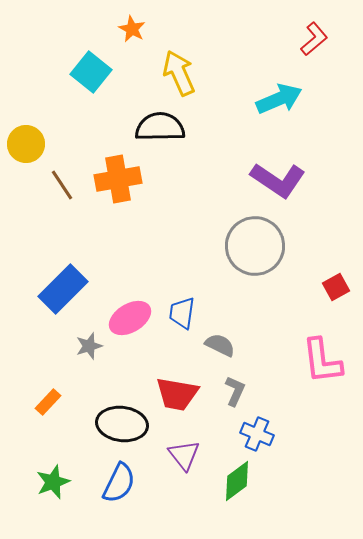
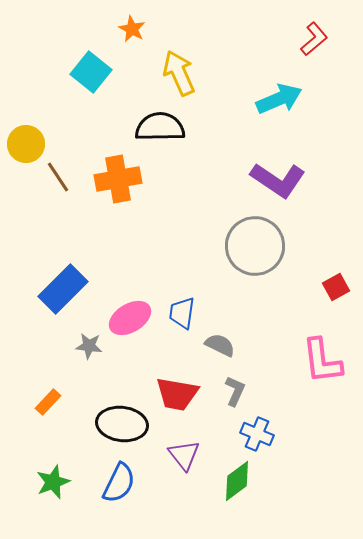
brown line: moved 4 px left, 8 px up
gray star: rotated 24 degrees clockwise
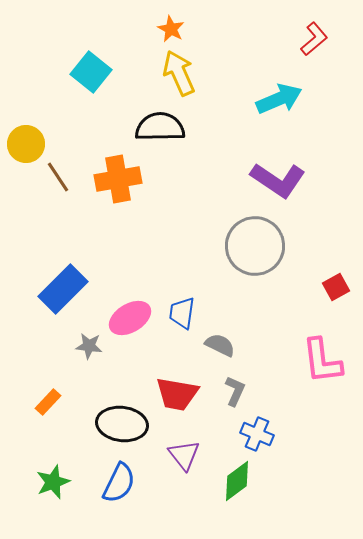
orange star: moved 39 px right
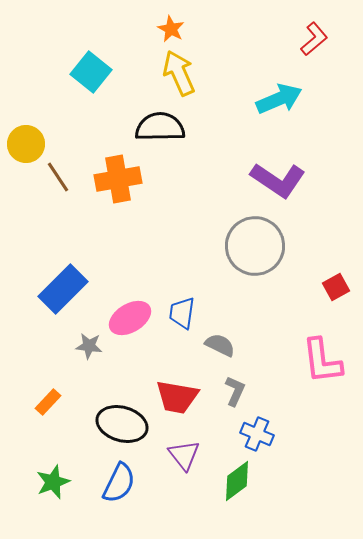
red trapezoid: moved 3 px down
black ellipse: rotated 9 degrees clockwise
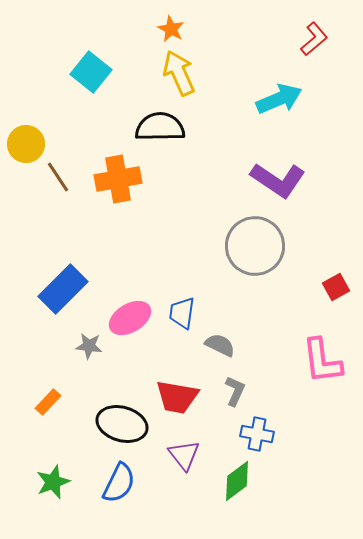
blue cross: rotated 12 degrees counterclockwise
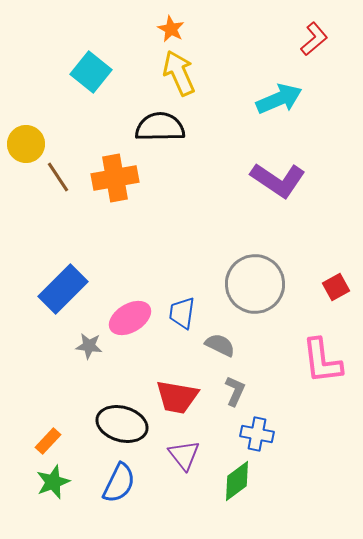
orange cross: moved 3 px left, 1 px up
gray circle: moved 38 px down
orange rectangle: moved 39 px down
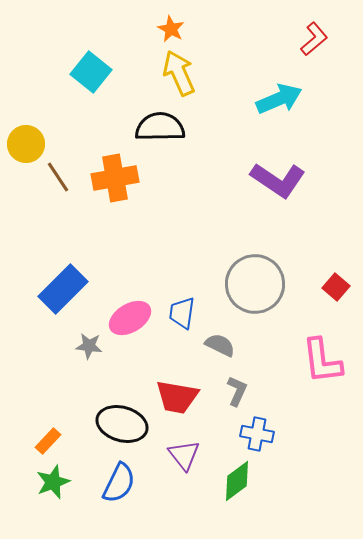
red square: rotated 20 degrees counterclockwise
gray L-shape: moved 2 px right
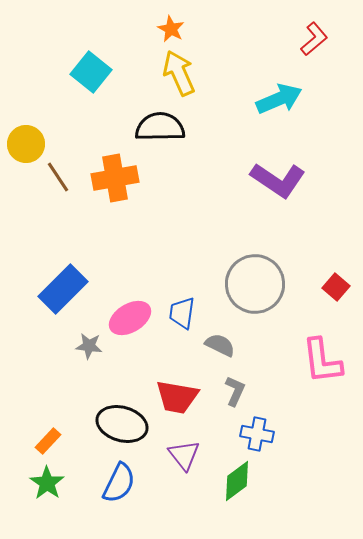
gray L-shape: moved 2 px left
green star: moved 6 px left, 1 px down; rotated 16 degrees counterclockwise
